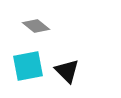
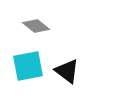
black triangle: rotated 8 degrees counterclockwise
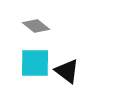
cyan square: moved 7 px right, 3 px up; rotated 12 degrees clockwise
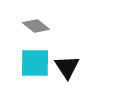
black triangle: moved 4 px up; rotated 20 degrees clockwise
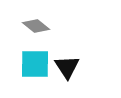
cyan square: moved 1 px down
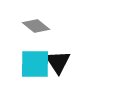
black triangle: moved 9 px left, 5 px up
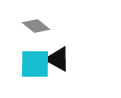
black triangle: moved 3 px up; rotated 28 degrees counterclockwise
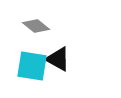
cyan square: moved 3 px left, 2 px down; rotated 8 degrees clockwise
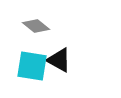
black triangle: moved 1 px right, 1 px down
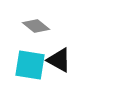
cyan square: moved 2 px left, 1 px up
